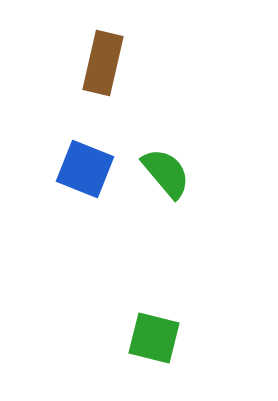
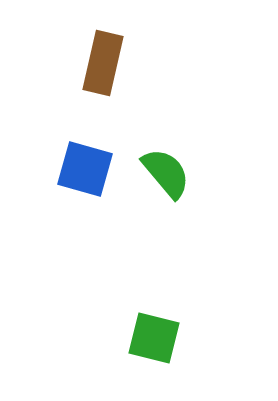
blue square: rotated 6 degrees counterclockwise
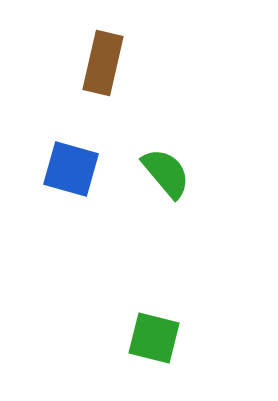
blue square: moved 14 px left
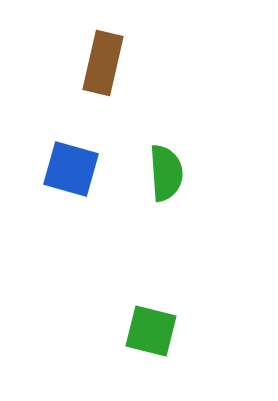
green semicircle: rotated 36 degrees clockwise
green square: moved 3 px left, 7 px up
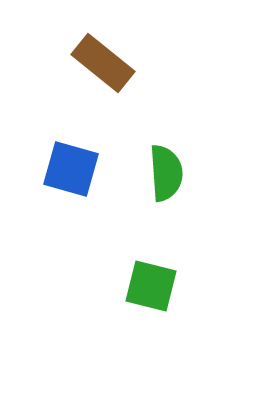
brown rectangle: rotated 64 degrees counterclockwise
green square: moved 45 px up
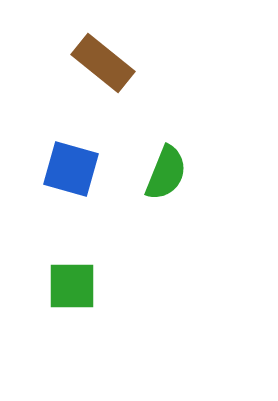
green semicircle: rotated 26 degrees clockwise
green square: moved 79 px left; rotated 14 degrees counterclockwise
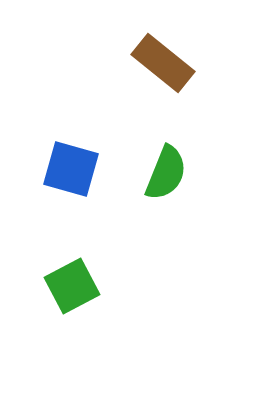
brown rectangle: moved 60 px right
green square: rotated 28 degrees counterclockwise
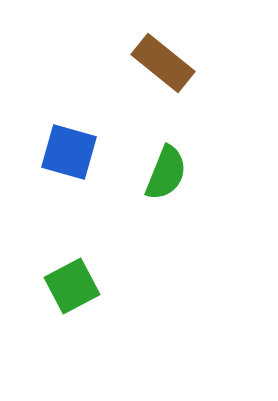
blue square: moved 2 px left, 17 px up
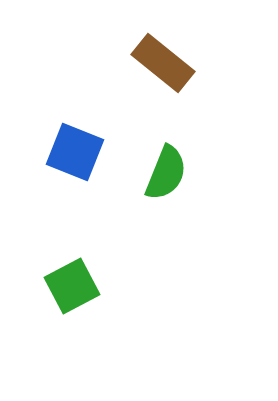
blue square: moved 6 px right; rotated 6 degrees clockwise
